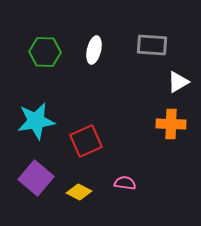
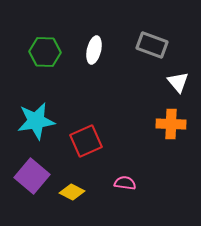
gray rectangle: rotated 16 degrees clockwise
white triangle: rotated 40 degrees counterclockwise
purple square: moved 4 px left, 2 px up
yellow diamond: moved 7 px left
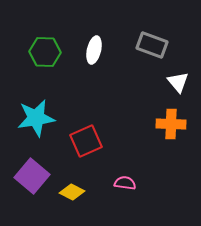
cyan star: moved 3 px up
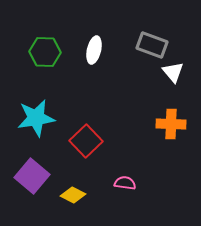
white triangle: moved 5 px left, 10 px up
red square: rotated 20 degrees counterclockwise
yellow diamond: moved 1 px right, 3 px down
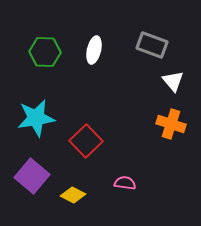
white triangle: moved 9 px down
orange cross: rotated 16 degrees clockwise
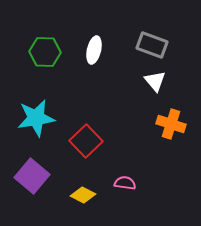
white triangle: moved 18 px left
yellow diamond: moved 10 px right
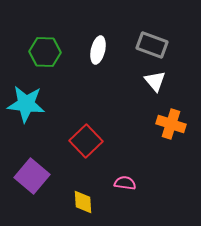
white ellipse: moved 4 px right
cyan star: moved 10 px left, 14 px up; rotated 15 degrees clockwise
yellow diamond: moved 7 px down; rotated 60 degrees clockwise
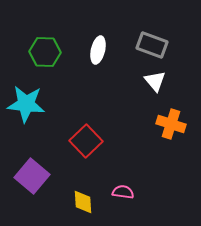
pink semicircle: moved 2 px left, 9 px down
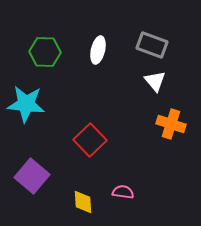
red square: moved 4 px right, 1 px up
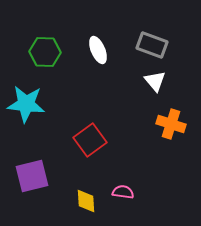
white ellipse: rotated 36 degrees counterclockwise
red square: rotated 8 degrees clockwise
purple square: rotated 36 degrees clockwise
yellow diamond: moved 3 px right, 1 px up
